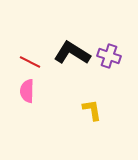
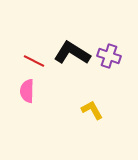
red line: moved 4 px right, 1 px up
yellow L-shape: rotated 20 degrees counterclockwise
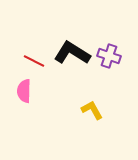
pink semicircle: moved 3 px left
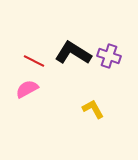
black L-shape: moved 1 px right
pink semicircle: moved 3 px right, 2 px up; rotated 60 degrees clockwise
yellow L-shape: moved 1 px right, 1 px up
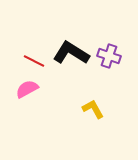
black L-shape: moved 2 px left
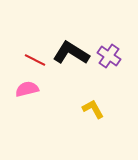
purple cross: rotated 15 degrees clockwise
red line: moved 1 px right, 1 px up
pink semicircle: rotated 15 degrees clockwise
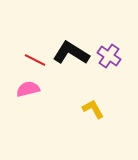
pink semicircle: moved 1 px right
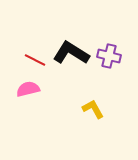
purple cross: rotated 20 degrees counterclockwise
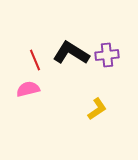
purple cross: moved 2 px left, 1 px up; rotated 20 degrees counterclockwise
red line: rotated 40 degrees clockwise
yellow L-shape: moved 4 px right; rotated 85 degrees clockwise
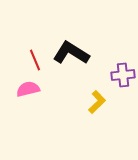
purple cross: moved 16 px right, 20 px down
yellow L-shape: moved 7 px up; rotated 10 degrees counterclockwise
